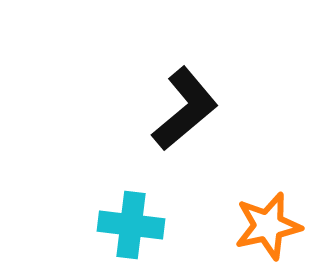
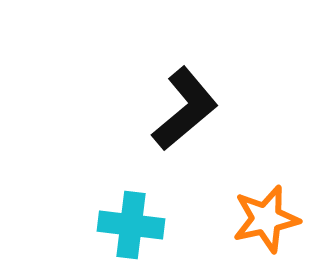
orange star: moved 2 px left, 7 px up
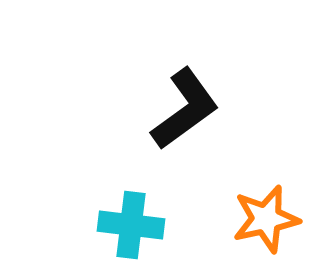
black L-shape: rotated 4 degrees clockwise
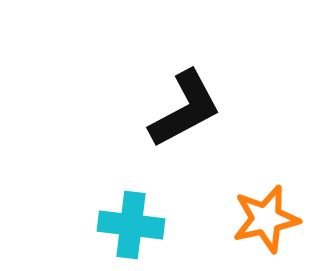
black L-shape: rotated 8 degrees clockwise
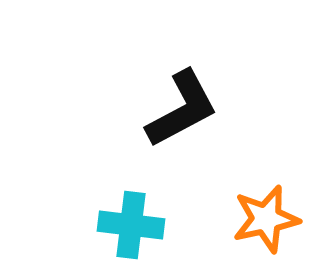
black L-shape: moved 3 px left
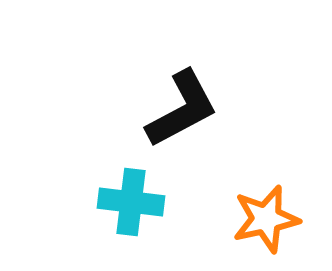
cyan cross: moved 23 px up
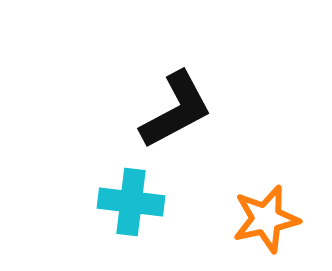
black L-shape: moved 6 px left, 1 px down
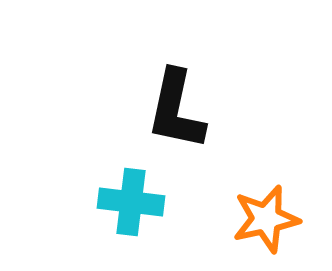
black L-shape: rotated 130 degrees clockwise
